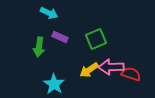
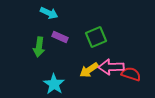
green square: moved 2 px up
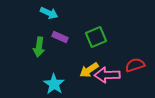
pink arrow: moved 4 px left, 8 px down
red semicircle: moved 4 px right, 9 px up; rotated 36 degrees counterclockwise
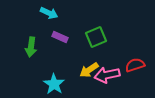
green arrow: moved 8 px left
pink arrow: rotated 10 degrees counterclockwise
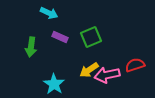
green square: moved 5 px left
